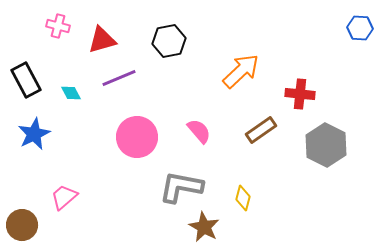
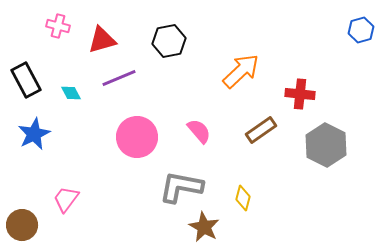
blue hexagon: moved 1 px right, 2 px down; rotated 20 degrees counterclockwise
pink trapezoid: moved 2 px right, 2 px down; rotated 12 degrees counterclockwise
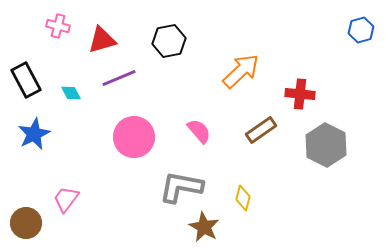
pink circle: moved 3 px left
brown circle: moved 4 px right, 2 px up
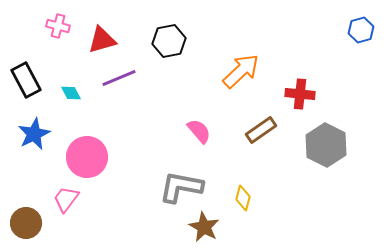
pink circle: moved 47 px left, 20 px down
